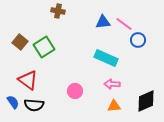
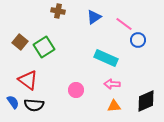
blue triangle: moved 9 px left, 5 px up; rotated 28 degrees counterclockwise
pink circle: moved 1 px right, 1 px up
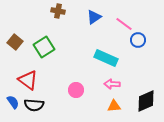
brown square: moved 5 px left
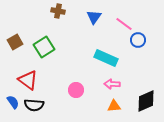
blue triangle: rotated 21 degrees counterclockwise
brown square: rotated 21 degrees clockwise
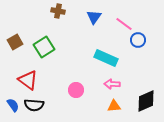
blue semicircle: moved 3 px down
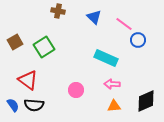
blue triangle: rotated 21 degrees counterclockwise
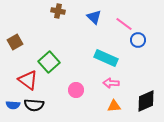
green square: moved 5 px right, 15 px down; rotated 10 degrees counterclockwise
pink arrow: moved 1 px left, 1 px up
blue semicircle: rotated 128 degrees clockwise
